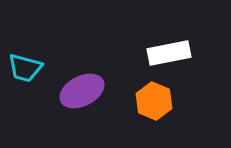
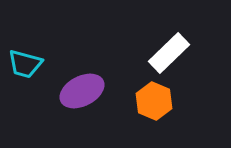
white rectangle: rotated 33 degrees counterclockwise
cyan trapezoid: moved 4 px up
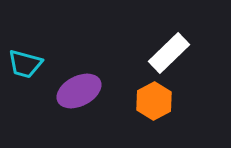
purple ellipse: moved 3 px left
orange hexagon: rotated 9 degrees clockwise
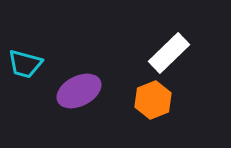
orange hexagon: moved 1 px left, 1 px up; rotated 6 degrees clockwise
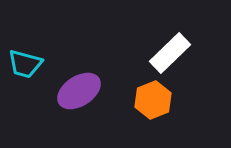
white rectangle: moved 1 px right
purple ellipse: rotated 6 degrees counterclockwise
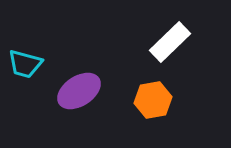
white rectangle: moved 11 px up
orange hexagon: rotated 12 degrees clockwise
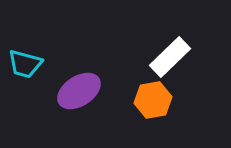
white rectangle: moved 15 px down
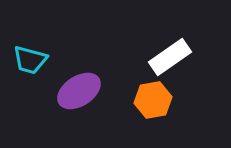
white rectangle: rotated 9 degrees clockwise
cyan trapezoid: moved 5 px right, 4 px up
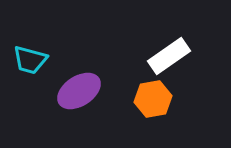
white rectangle: moved 1 px left, 1 px up
orange hexagon: moved 1 px up
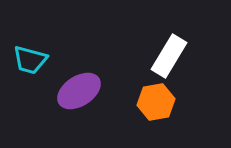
white rectangle: rotated 24 degrees counterclockwise
orange hexagon: moved 3 px right, 3 px down
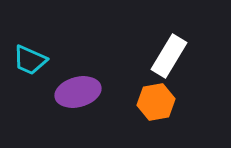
cyan trapezoid: rotated 9 degrees clockwise
purple ellipse: moved 1 px left, 1 px down; rotated 18 degrees clockwise
